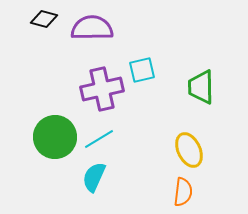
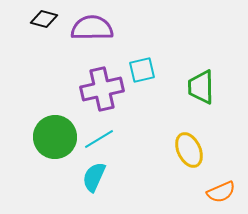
orange semicircle: moved 38 px right; rotated 60 degrees clockwise
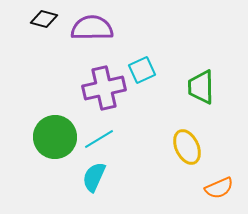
cyan square: rotated 12 degrees counterclockwise
purple cross: moved 2 px right, 1 px up
yellow ellipse: moved 2 px left, 3 px up
orange semicircle: moved 2 px left, 4 px up
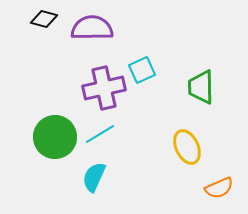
cyan line: moved 1 px right, 5 px up
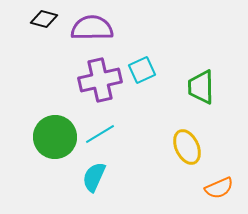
purple cross: moved 4 px left, 8 px up
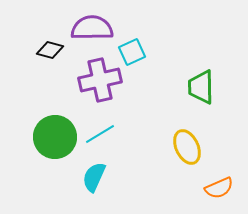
black diamond: moved 6 px right, 31 px down
cyan square: moved 10 px left, 18 px up
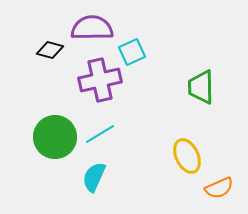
yellow ellipse: moved 9 px down
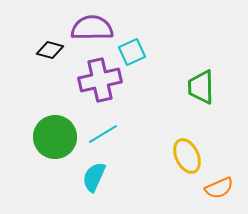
cyan line: moved 3 px right
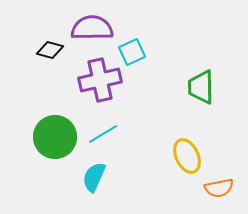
orange semicircle: rotated 12 degrees clockwise
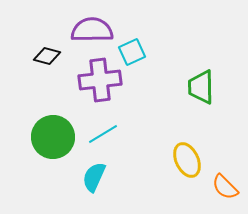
purple semicircle: moved 2 px down
black diamond: moved 3 px left, 6 px down
purple cross: rotated 6 degrees clockwise
green circle: moved 2 px left
yellow ellipse: moved 4 px down
orange semicircle: moved 6 px right, 1 px up; rotated 56 degrees clockwise
